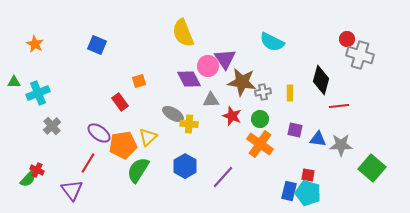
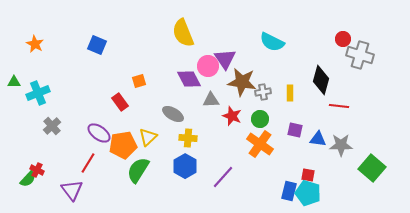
red circle at (347, 39): moved 4 px left
red line at (339, 106): rotated 12 degrees clockwise
yellow cross at (189, 124): moved 1 px left, 14 px down
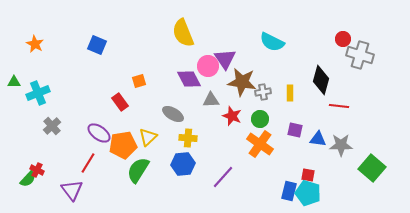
blue hexagon at (185, 166): moved 2 px left, 2 px up; rotated 25 degrees clockwise
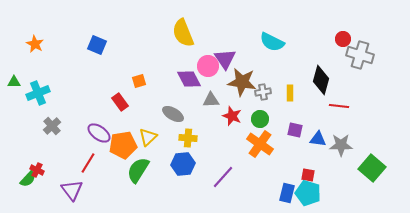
blue rectangle at (289, 191): moved 2 px left, 2 px down
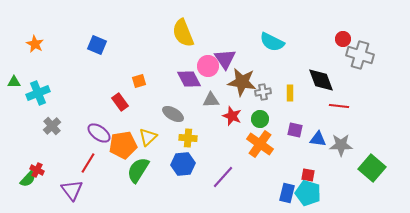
black diamond at (321, 80): rotated 36 degrees counterclockwise
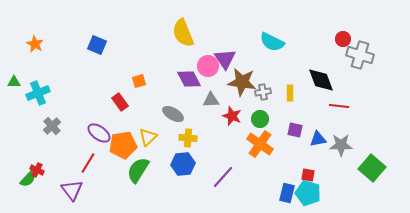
blue triangle at (318, 139): rotated 18 degrees counterclockwise
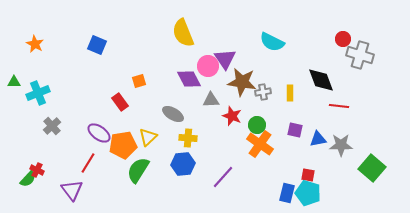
green circle at (260, 119): moved 3 px left, 6 px down
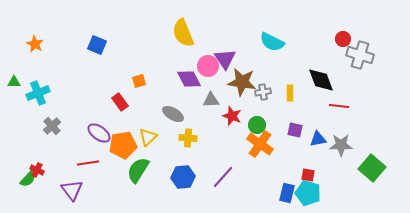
red line at (88, 163): rotated 50 degrees clockwise
blue hexagon at (183, 164): moved 13 px down
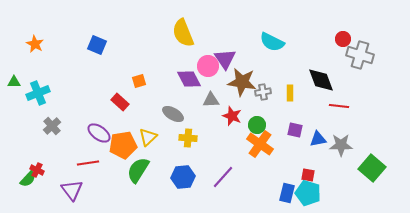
red rectangle at (120, 102): rotated 12 degrees counterclockwise
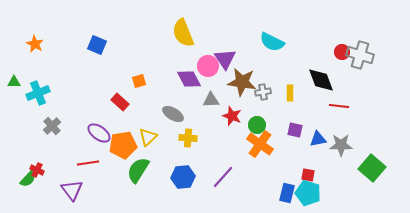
red circle at (343, 39): moved 1 px left, 13 px down
